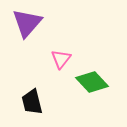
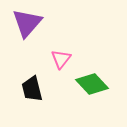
green diamond: moved 2 px down
black trapezoid: moved 13 px up
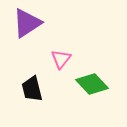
purple triangle: rotated 16 degrees clockwise
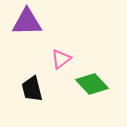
purple triangle: moved 1 px up; rotated 32 degrees clockwise
pink triangle: rotated 15 degrees clockwise
